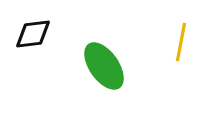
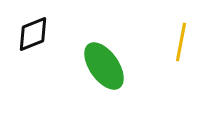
black diamond: rotated 15 degrees counterclockwise
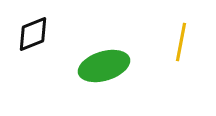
green ellipse: rotated 72 degrees counterclockwise
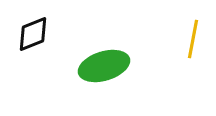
yellow line: moved 12 px right, 3 px up
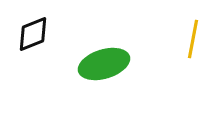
green ellipse: moved 2 px up
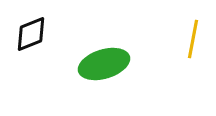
black diamond: moved 2 px left
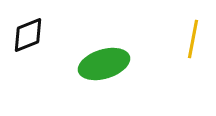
black diamond: moved 3 px left, 1 px down
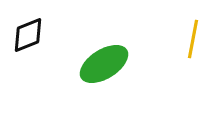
green ellipse: rotated 15 degrees counterclockwise
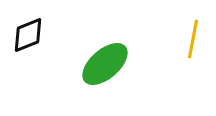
green ellipse: moved 1 px right; rotated 9 degrees counterclockwise
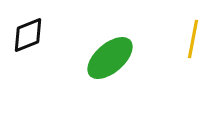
green ellipse: moved 5 px right, 6 px up
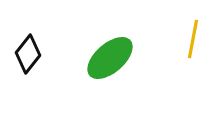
black diamond: moved 19 px down; rotated 30 degrees counterclockwise
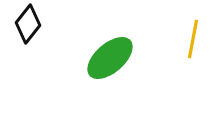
black diamond: moved 30 px up
